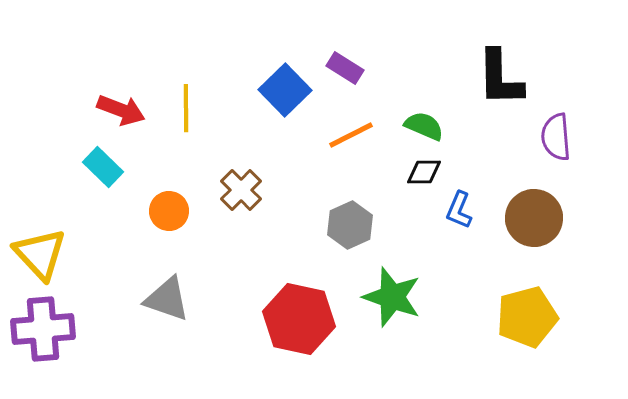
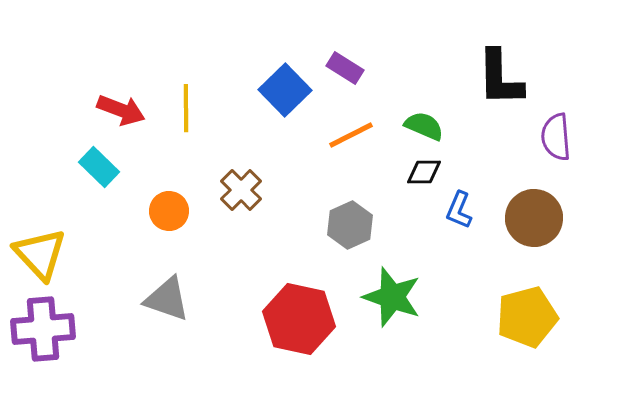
cyan rectangle: moved 4 px left
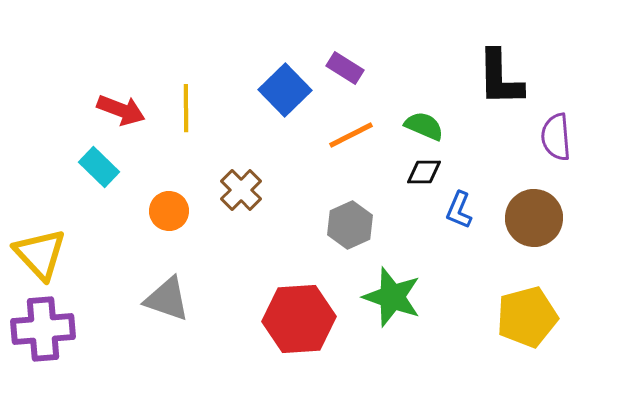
red hexagon: rotated 16 degrees counterclockwise
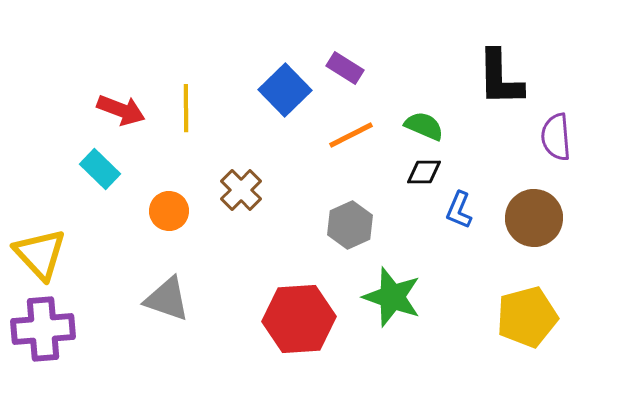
cyan rectangle: moved 1 px right, 2 px down
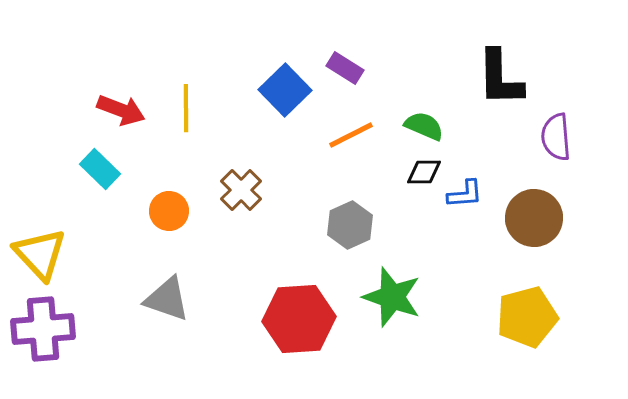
blue L-shape: moved 6 px right, 16 px up; rotated 117 degrees counterclockwise
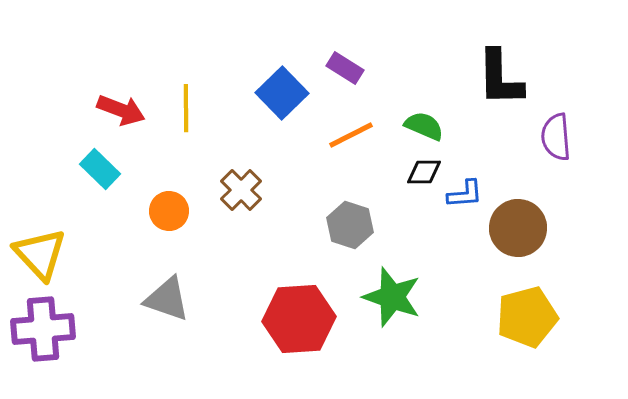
blue square: moved 3 px left, 3 px down
brown circle: moved 16 px left, 10 px down
gray hexagon: rotated 18 degrees counterclockwise
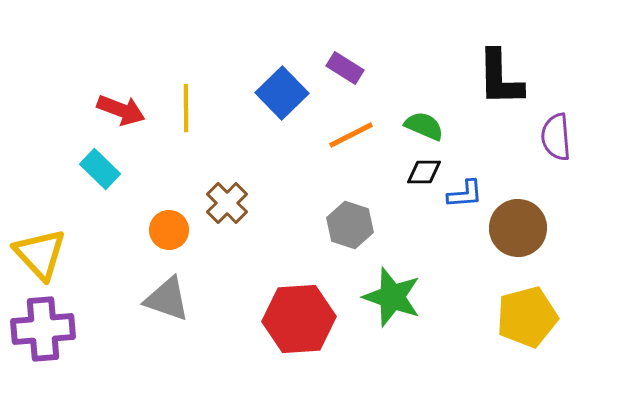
brown cross: moved 14 px left, 13 px down
orange circle: moved 19 px down
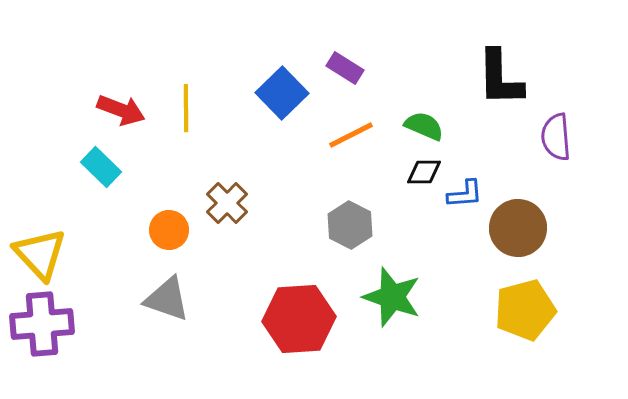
cyan rectangle: moved 1 px right, 2 px up
gray hexagon: rotated 9 degrees clockwise
yellow pentagon: moved 2 px left, 7 px up
purple cross: moved 1 px left, 5 px up
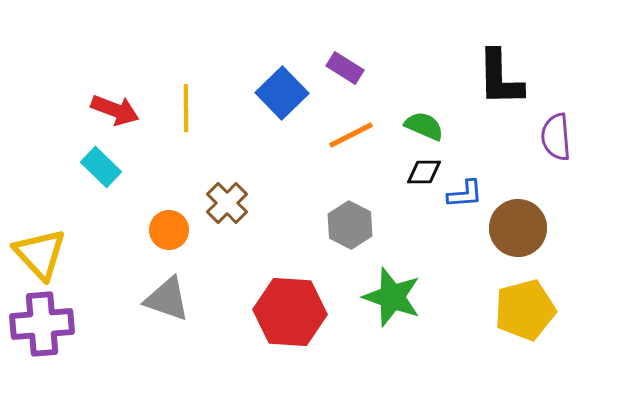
red arrow: moved 6 px left
red hexagon: moved 9 px left, 7 px up; rotated 8 degrees clockwise
